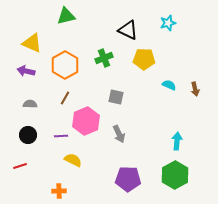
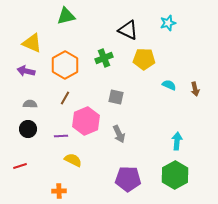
black circle: moved 6 px up
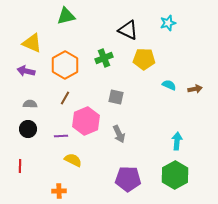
brown arrow: rotated 88 degrees counterclockwise
red line: rotated 72 degrees counterclockwise
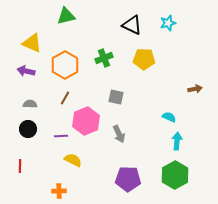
black triangle: moved 4 px right, 5 px up
cyan semicircle: moved 32 px down
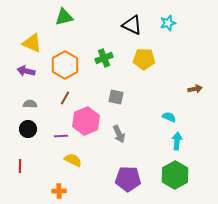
green triangle: moved 2 px left, 1 px down
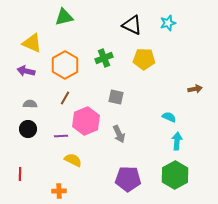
red line: moved 8 px down
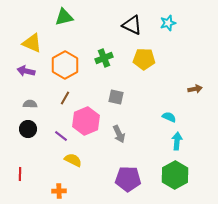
purple line: rotated 40 degrees clockwise
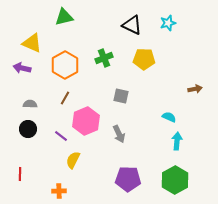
purple arrow: moved 4 px left, 3 px up
gray square: moved 5 px right, 1 px up
yellow semicircle: rotated 90 degrees counterclockwise
green hexagon: moved 5 px down
